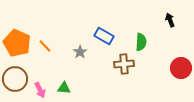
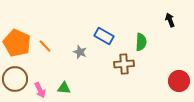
gray star: rotated 16 degrees counterclockwise
red circle: moved 2 px left, 13 px down
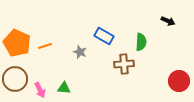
black arrow: moved 2 px left, 1 px down; rotated 136 degrees clockwise
orange line: rotated 64 degrees counterclockwise
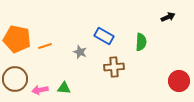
black arrow: moved 4 px up; rotated 48 degrees counterclockwise
orange pentagon: moved 4 px up; rotated 12 degrees counterclockwise
brown cross: moved 10 px left, 3 px down
pink arrow: rotated 105 degrees clockwise
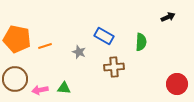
gray star: moved 1 px left
red circle: moved 2 px left, 3 px down
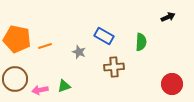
red circle: moved 5 px left
green triangle: moved 2 px up; rotated 24 degrees counterclockwise
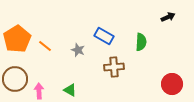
orange pentagon: rotated 28 degrees clockwise
orange line: rotated 56 degrees clockwise
gray star: moved 1 px left, 2 px up
green triangle: moved 6 px right, 4 px down; rotated 48 degrees clockwise
pink arrow: moved 1 px left, 1 px down; rotated 98 degrees clockwise
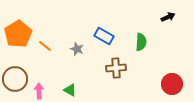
orange pentagon: moved 1 px right, 5 px up
gray star: moved 1 px left, 1 px up
brown cross: moved 2 px right, 1 px down
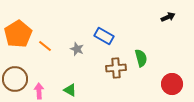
green semicircle: moved 16 px down; rotated 18 degrees counterclockwise
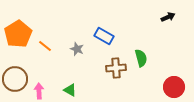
red circle: moved 2 px right, 3 px down
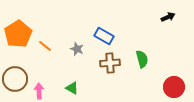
green semicircle: moved 1 px right, 1 px down
brown cross: moved 6 px left, 5 px up
green triangle: moved 2 px right, 2 px up
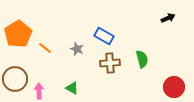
black arrow: moved 1 px down
orange line: moved 2 px down
